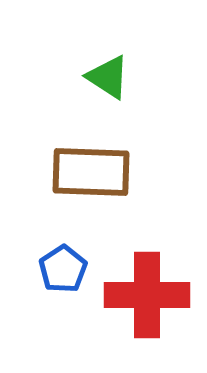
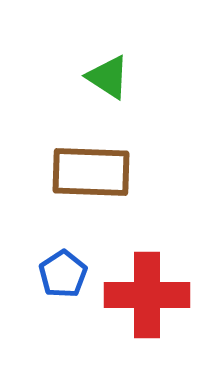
blue pentagon: moved 5 px down
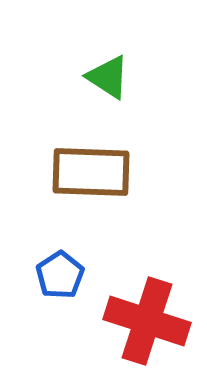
blue pentagon: moved 3 px left, 1 px down
red cross: moved 26 px down; rotated 18 degrees clockwise
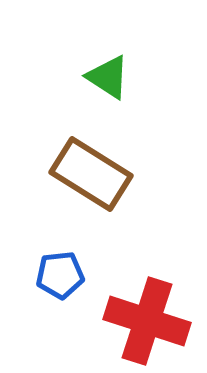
brown rectangle: moved 2 px down; rotated 30 degrees clockwise
blue pentagon: rotated 27 degrees clockwise
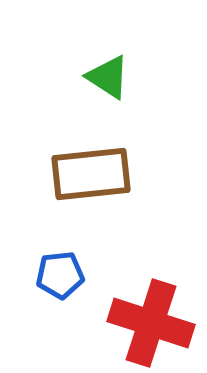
brown rectangle: rotated 38 degrees counterclockwise
red cross: moved 4 px right, 2 px down
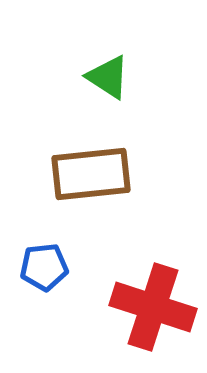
blue pentagon: moved 16 px left, 8 px up
red cross: moved 2 px right, 16 px up
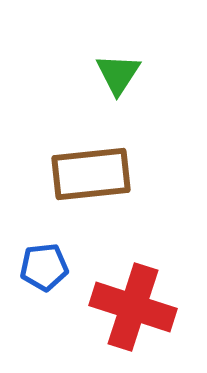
green triangle: moved 10 px right, 3 px up; rotated 30 degrees clockwise
red cross: moved 20 px left
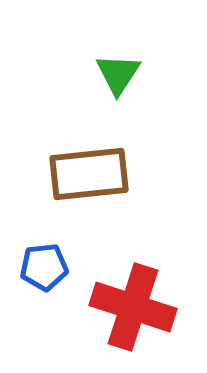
brown rectangle: moved 2 px left
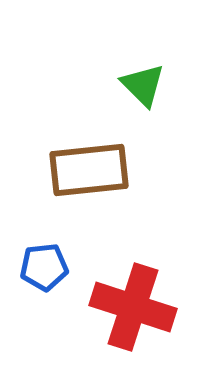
green triangle: moved 25 px right, 11 px down; rotated 18 degrees counterclockwise
brown rectangle: moved 4 px up
